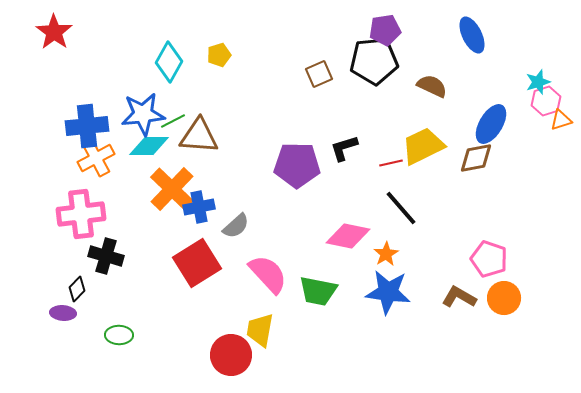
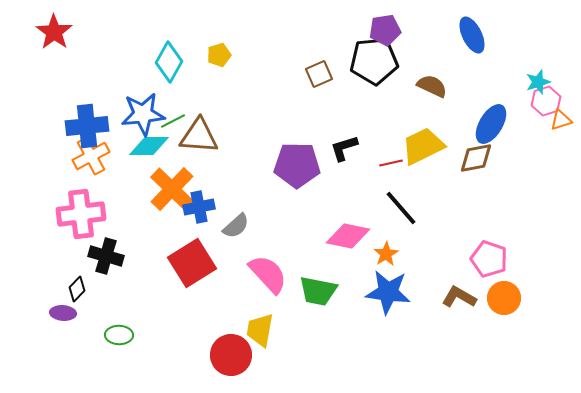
orange cross at (96, 158): moved 5 px left, 2 px up
red square at (197, 263): moved 5 px left
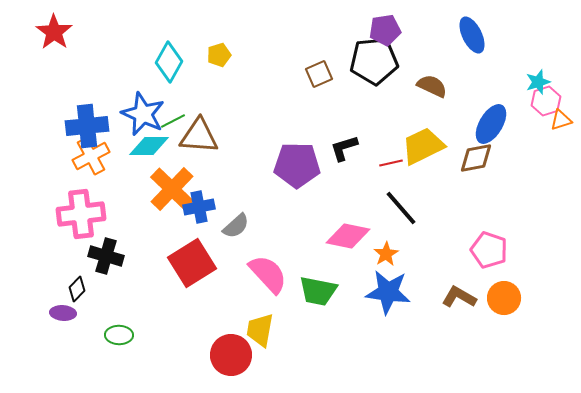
blue star at (143, 114): rotated 30 degrees clockwise
pink pentagon at (489, 259): moved 9 px up
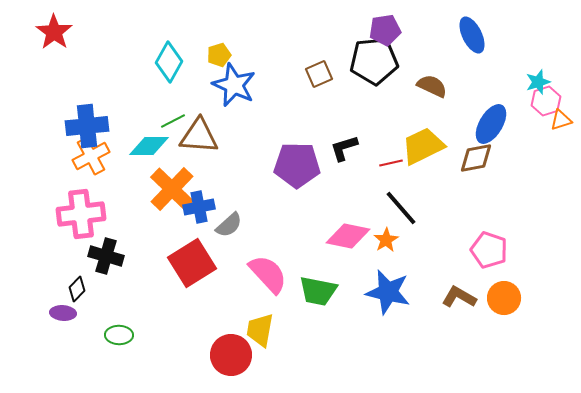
blue star at (143, 114): moved 91 px right, 29 px up
gray semicircle at (236, 226): moved 7 px left, 1 px up
orange star at (386, 254): moved 14 px up
blue star at (388, 292): rotated 6 degrees clockwise
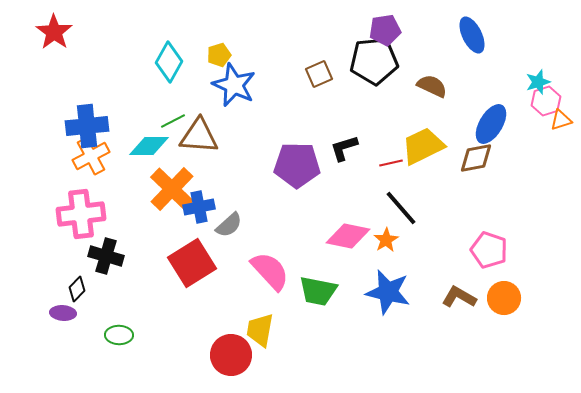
pink semicircle at (268, 274): moved 2 px right, 3 px up
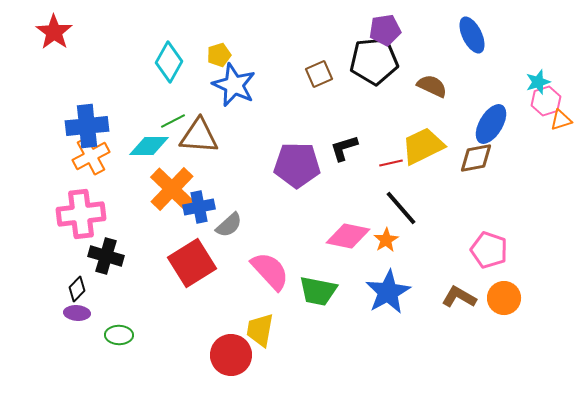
blue star at (388, 292): rotated 30 degrees clockwise
purple ellipse at (63, 313): moved 14 px right
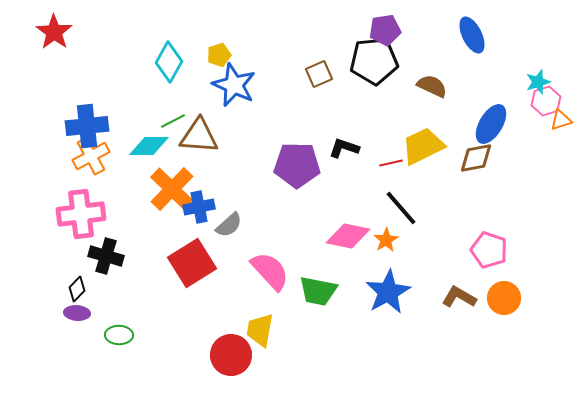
black L-shape at (344, 148): rotated 36 degrees clockwise
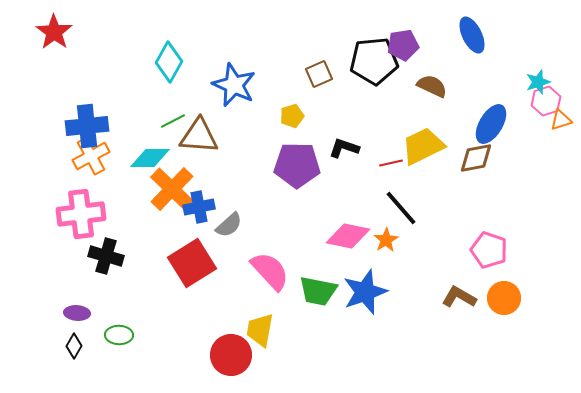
purple pentagon at (385, 30): moved 18 px right, 15 px down
yellow pentagon at (219, 55): moved 73 px right, 61 px down
cyan diamond at (149, 146): moved 1 px right, 12 px down
black diamond at (77, 289): moved 3 px left, 57 px down; rotated 15 degrees counterclockwise
blue star at (388, 292): moved 23 px left; rotated 9 degrees clockwise
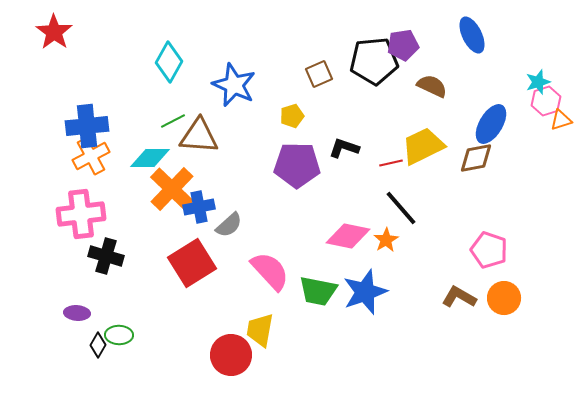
black diamond at (74, 346): moved 24 px right, 1 px up
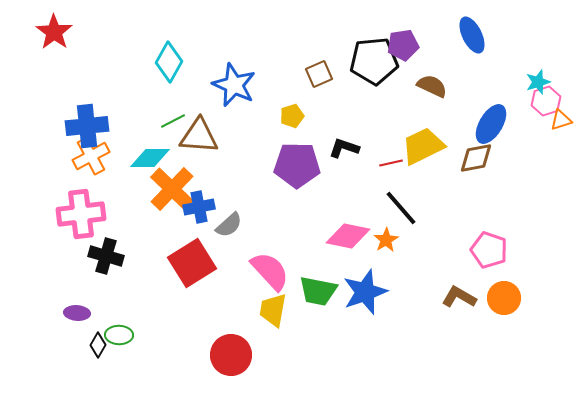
yellow trapezoid at (260, 330): moved 13 px right, 20 px up
